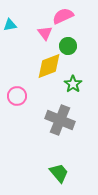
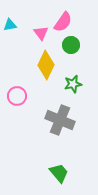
pink semicircle: moved 6 px down; rotated 150 degrees clockwise
pink triangle: moved 4 px left
green circle: moved 3 px right, 1 px up
yellow diamond: moved 3 px left, 1 px up; rotated 44 degrees counterclockwise
green star: rotated 24 degrees clockwise
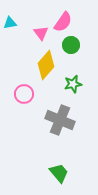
cyan triangle: moved 2 px up
yellow diamond: rotated 16 degrees clockwise
pink circle: moved 7 px right, 2 px up
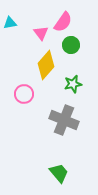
gray cross: moved 4 px right
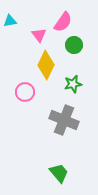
cyan triangle: moved 2 px up
pink triangle: moved 2 px left, 2 px down
green circle: moved 3 px right
yellow diamond: rotated 16 degrees counterclockwise
pink circle: moved 1 px right, 2 px up
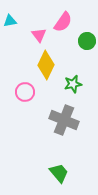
green circle: moved 13 px right, 4 px up
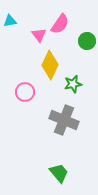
pink semicircle: moved 3 px left, 2 px down
yellow diamond: moved 4 px right
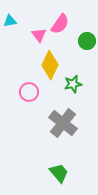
pink circle: moved 4 px right
gray cross: moved 1 px left, 3 px down; rotated 16 degrees clockwise
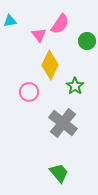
green star: moved 2 px right, 2 px down; rotated 24 degrees counterclockwise
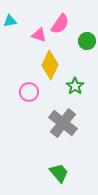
pink triangle: rotated 35 degrees counterclockwise
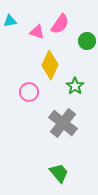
pink triangle: moved 2 px left, 3 px up
